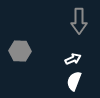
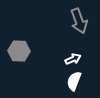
gray arrow: rotated 20 degrees counterclockwise
gray hexagon: moved 1 px left
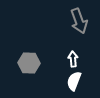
gray hexagon: moved 10 px right, 12 px down
white arrow: rotated 70 degrees counterclockwise
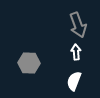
gray arrow: moved 1 px left, 4 px down
white arrow: moved 3 px right, 7 px up
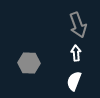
white arrow: moved 1 px down
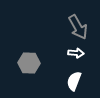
gray arrow: moved 2 px down; rotated 10 degrees counterclockwise
white arrow: rotated 98 degrees clockwise
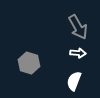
white arrow: moved 2 px right
gray hexagon: rotated 15 degrees clockwise
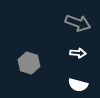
gray arrow: moved 4 px up; rotated 40 degrees counterclockwise
white semicircle: moved 4 px right, 4 px down; rotated 96 degrees counterclockwise
